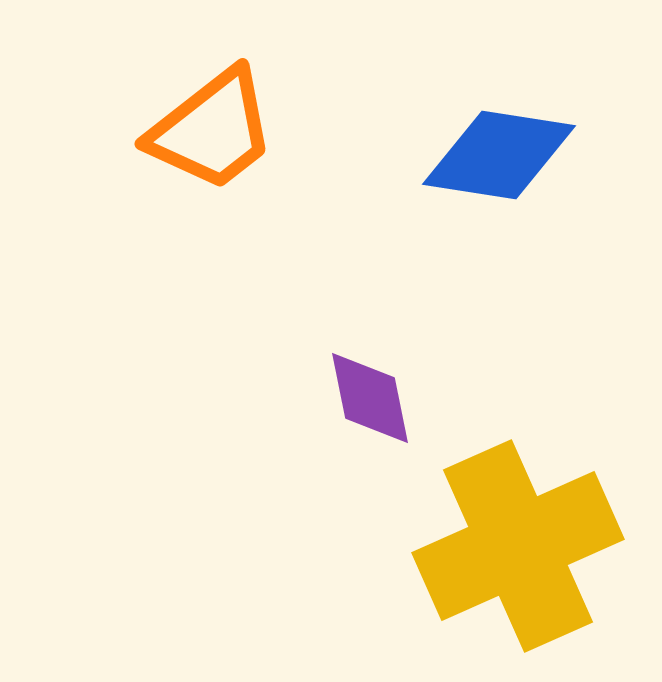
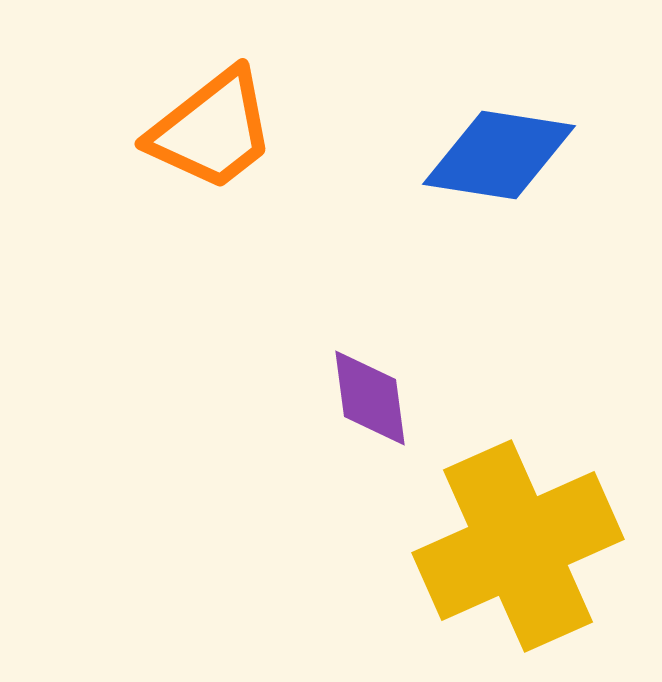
purple diamond: rotated 4 degrees clockwise
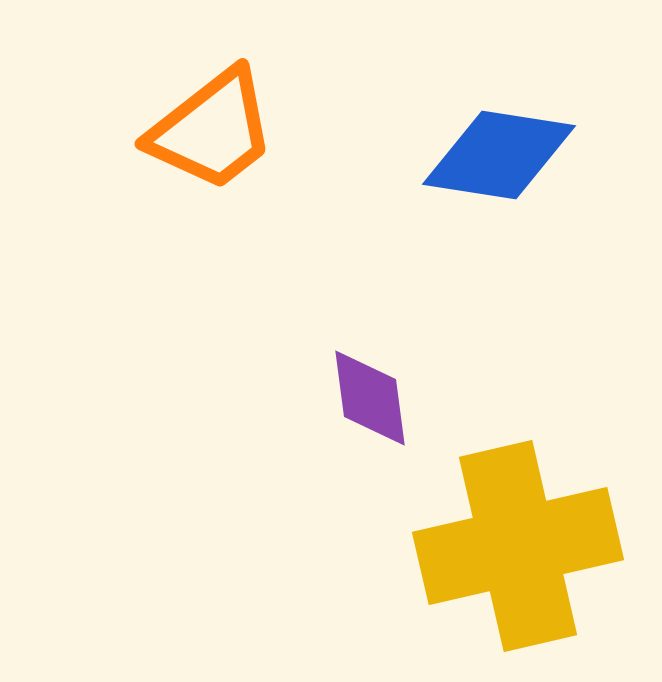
yellow cross: rotated 11 degrees clockwise
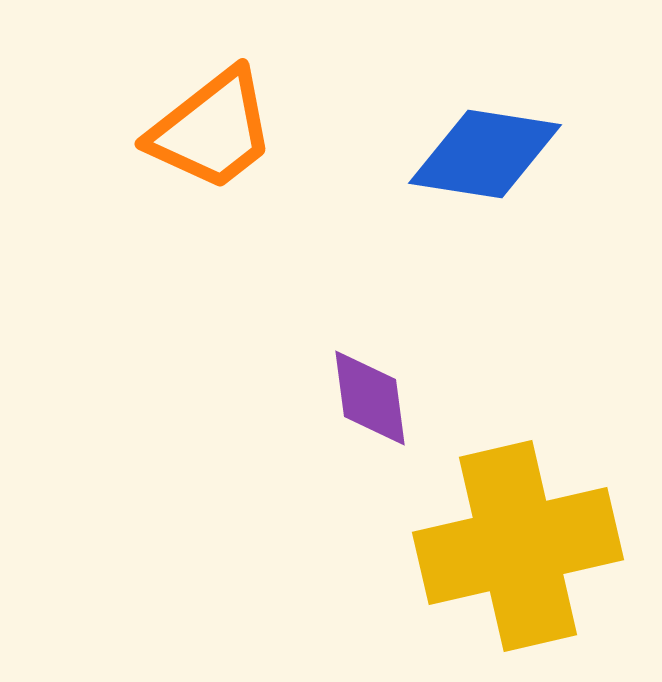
blue diamond: moved 14 px left, 1 px up
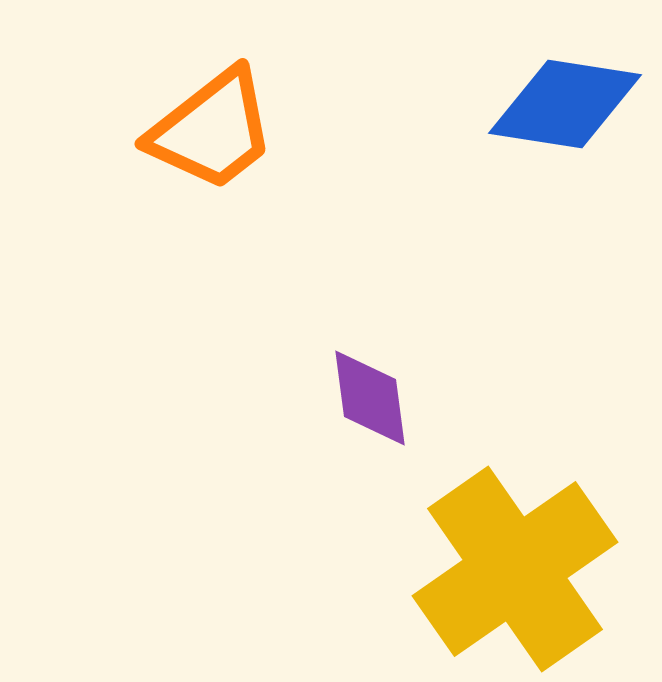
blue diamond: moved 80 px right, 50 px up
yellow cross: moved 3 px left, 23 px down; rotated 22 degrees counterclockwise
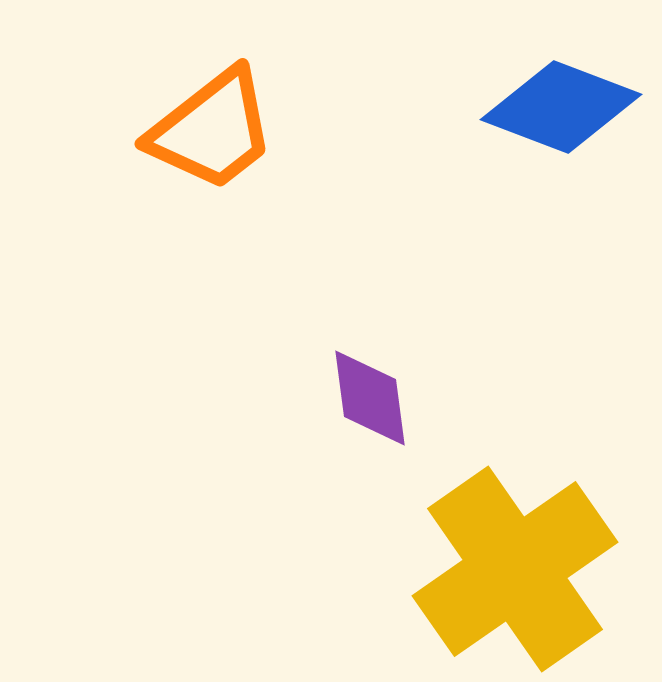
blue diamond: moved 4 px left, 3 px down; rotated 12 degrees clockwise
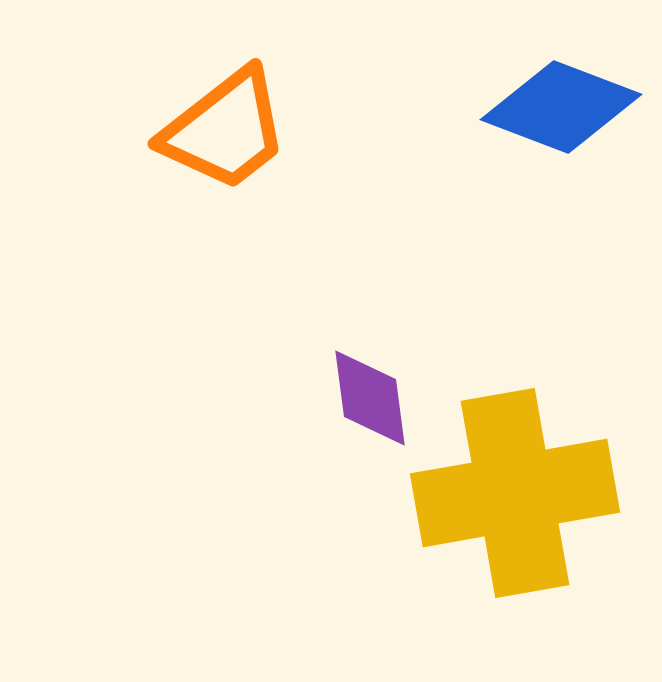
orange trapezoid: moved 13 px right
yellow cross: moved 76 px up; rotated 25 degrees clockwise
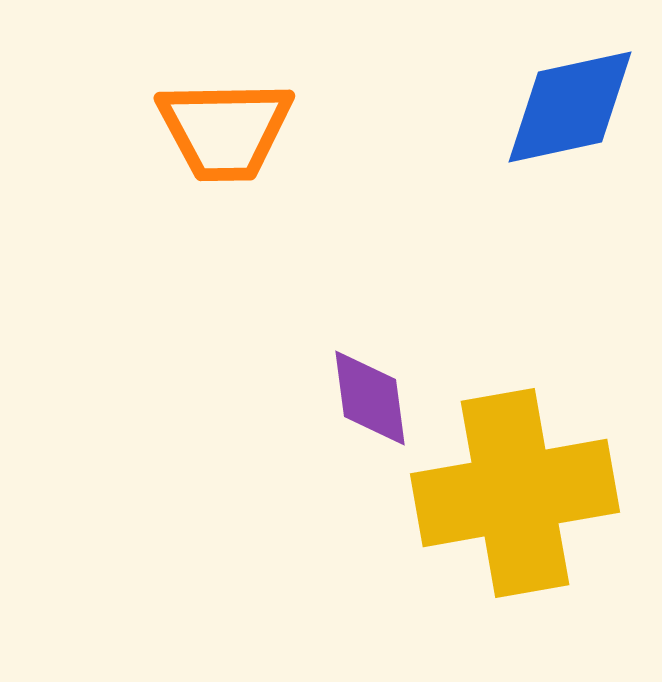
blue diamond: moved 9 px right; rotated 33 degrees counterclockwise
orange trapezoid: rotated 37 degrees clockwise
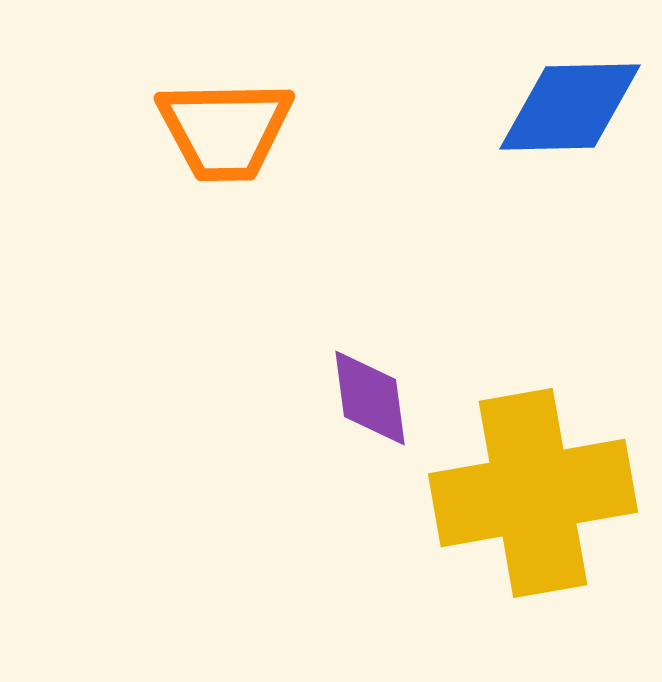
blue diamond: rotated 11 degrees clockwise
yellow cross: moved 18 px right
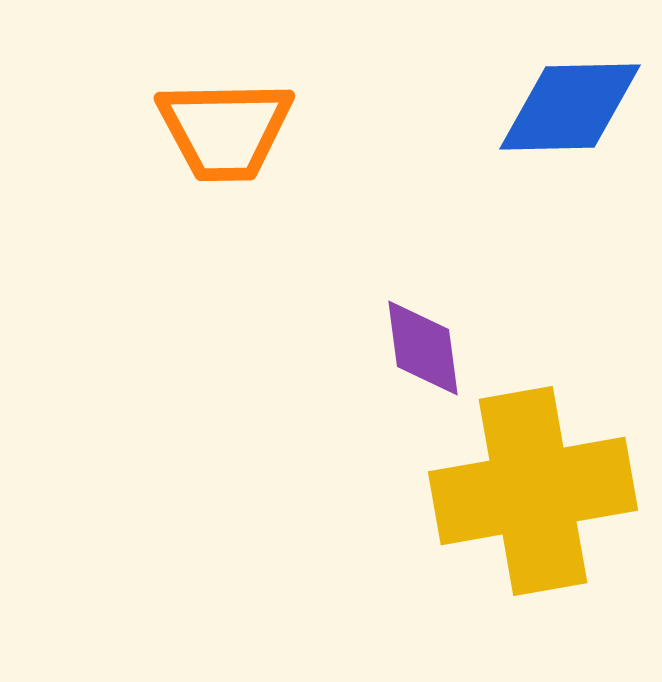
purple diamond: moved 53 px right, 50 px up
yellow cross: moved 2 px up
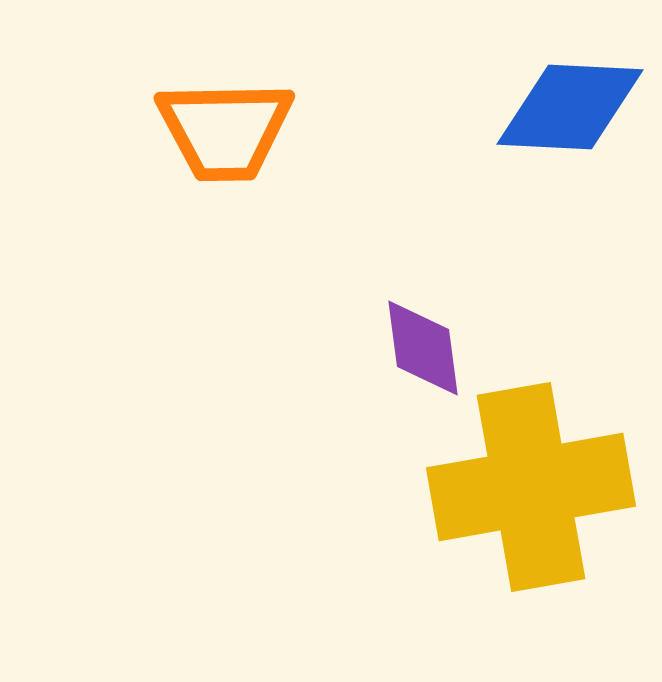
blue diamond: rotated 4 degrees clockwise
yellow cross: moved 2 px left, 4 px up
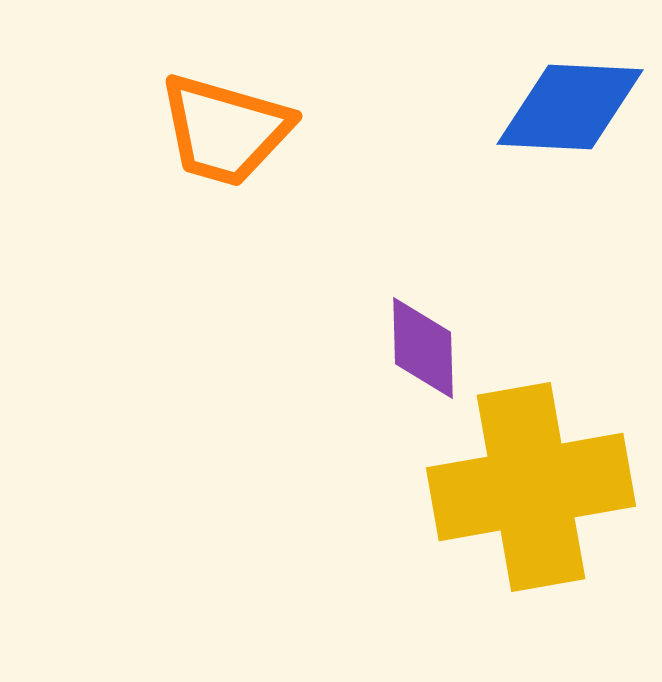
orange trapezoid: rotated 17 degrees clockwise
purple diamond: rotated 6 degrees clockwise
